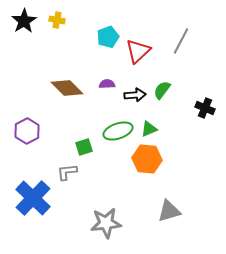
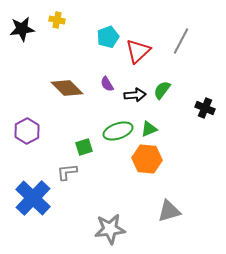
black star: moved 2 px left, 8 px down; rotated 25 degrees clockwise
purple semicircle: rotated 119 degrees counterclockwise
gray star: moved 4 px right, 6 px down
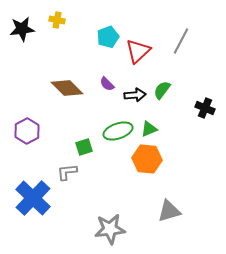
purple semicircle: rotated 14 degrees counterclockwise
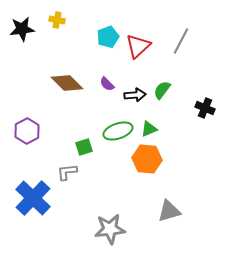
red triangle: moved 5 px up
brown diamond: moved 5 px up
